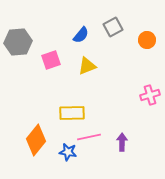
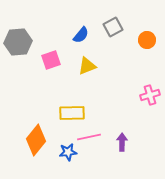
blue star: rotated 18 degrees counterclockwise
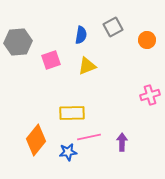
blue semicircle: rotated 30 degrees counterclockwise
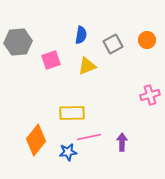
gray square: moved 17 px down
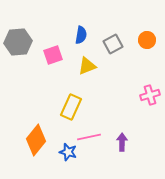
pink square: moved 2 px right, 5 px up
yellow rectangle: moved 1 px left, 6 px up; rotated 65 degrees counterclockwise
blue star: rotated 24 degrees clockwise
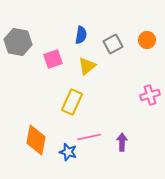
gray hexagon: rotated 16 degrees clockwise
pink square: moved 4 px down
yellow triangle: rotated 18 degrees counterclockwise
yellow rectangle: moved 1 px right, 5 px up
orange diamond: rotated 28 degrees counterclockwise
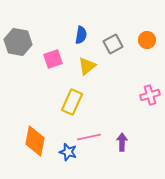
orange diamond: moved 1 px left, 1 px down
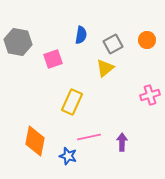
yellow triangle: moved 18 px right, 2 px down
blue star: moved 4 px down
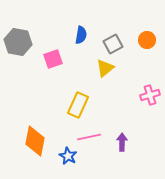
yellow rectangle: moved 6 px right, 3 px down
blue star: rotated 12 degrees clockwise
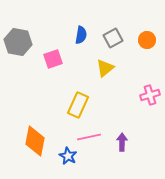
gray square: moved 6 px up
